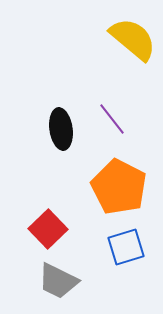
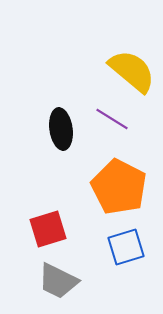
yellow semicircle: moved 1 px left, 32 px down
purple line: rotated 20 degrees counterclockwise
red square: rotated 27 degrees clockwise
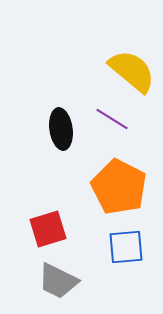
blue square: rotated 12 degrees clockwise
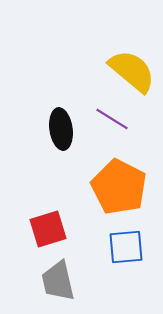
gray trapezoid: rotated 51 degrees clockwise
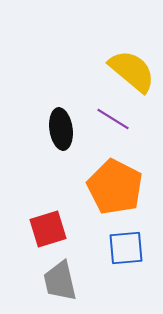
purple line: moved 1 px right
orange pentagon: moved 4 px left
blue square: moved 1 px down
gray trapezoid: moved 2 px right
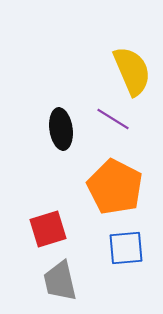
yellow semicircle: rotated 27 degrees clockwise
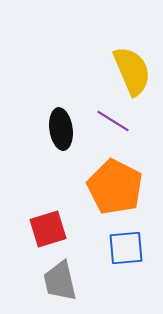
purple line: moved 2 px down
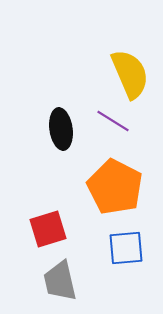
yellow semicircle: moved 2 px left, 3 px down
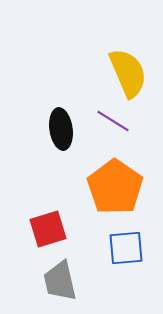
yellow semicircle: moved 2 px left, 1 px up
orange pentagon: rotated 8 degrees clockwise
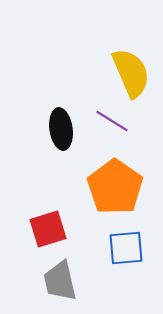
yellow semicircle: moved 3 px right
purple line: moved 1 px left
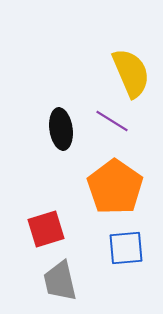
red square: moved 2 px left
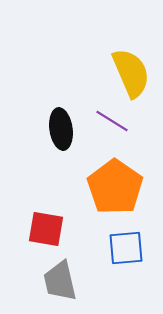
red square: rotated 27 degrees clockwise
